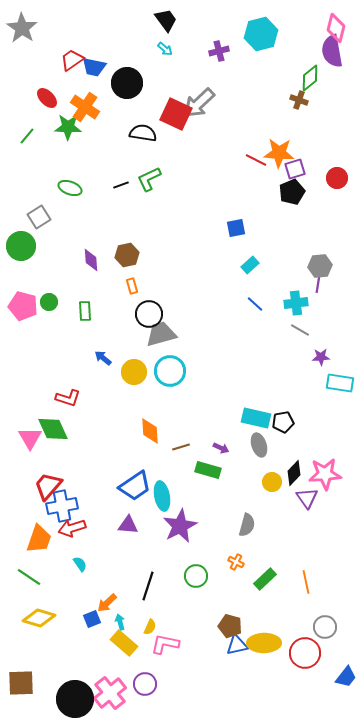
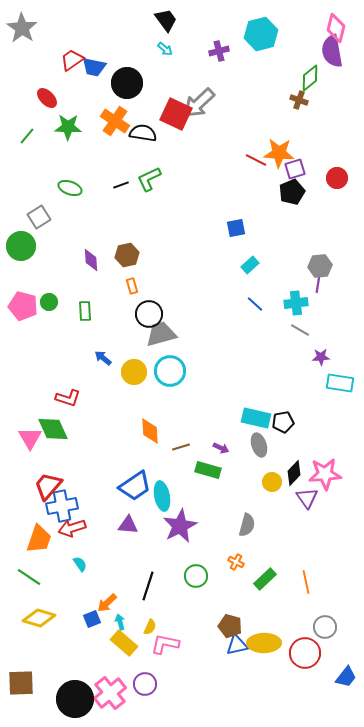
orange cross at (85, 107): moved 30 px right, 14 px down
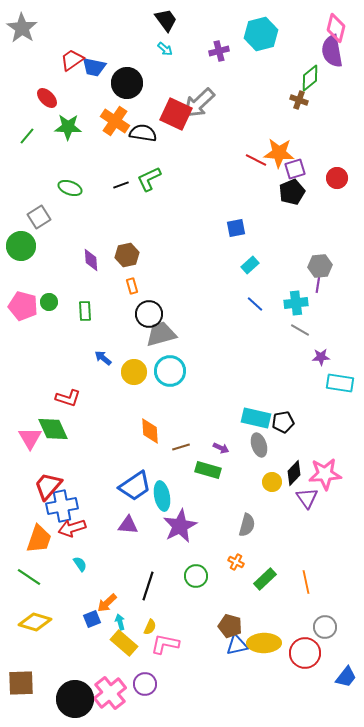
yellow diamond at (39, 618): moved 4 px left, 4 px down
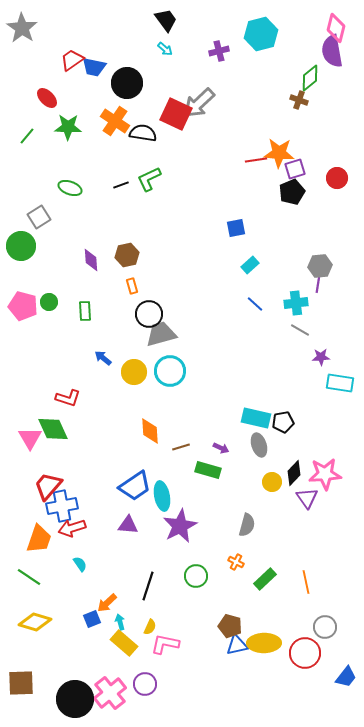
red line at (256, 160): rotated 35 degrees counterclockwise
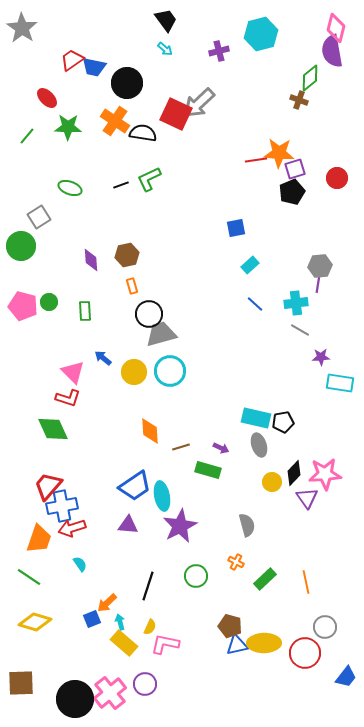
pink triangle at (30, 438): moved 43 px right, 66 px up; rotated 15 degrees counterclockwise
gray semicircle at (247, 525): rotated 30 degrees counterclockwise
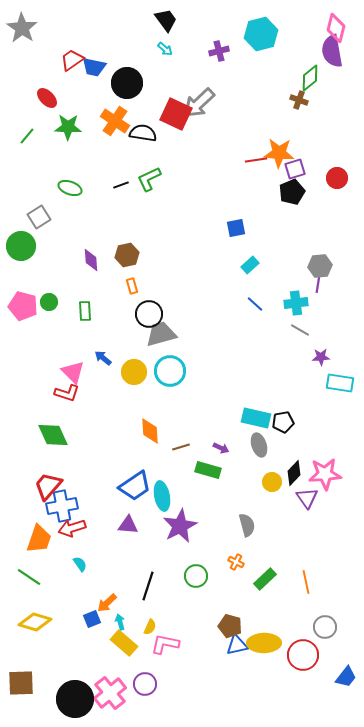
red L-shape at (68, 398): moved 1 px left, 5 px up
green diamond at (53, 429): moved 6 px down
red circle at (305, 653): moved 2 px left, 2 px down
